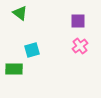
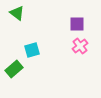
green triangle: moved 3 px left
purple square: moved 1 px left, 3 px down
green rectangle: rotated 42 degrees counterclockwise
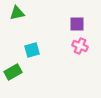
green triangle: rotated 49 degrees counterclockwise
pink cross: rotated 28 degrees counterclockwise
green rectangle: moved 1 px left, 3 px down; rotated 12 degrees clockwise
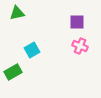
purple square: moved 2 px up
cyan square: rotated 14 degrees counterclockwise
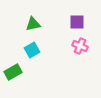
green triangle: moved 16 px right, 11 px down
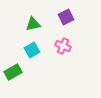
purple square: moved 11 px left, 5 px up; rotated 28 degrees counterclockwise
pink cross: moved 17 px left
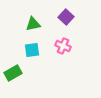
purple square: rotated 21 degrees counterclockwise
cyan square: rotated 21 degrees clockwise
green rectangle: moved 1 px down
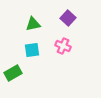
purple square: moved 2 px right, 1 px down
